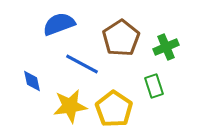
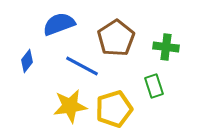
brown pentagon: moved 5 px left
green cross: rotated 30 degrees clockwise
blue line: moved 2 px down
blue diamond: moved 5 px left, 20 px up; rotated 50 degrees clockwise
yellow pentagon: rotated 21 degrees clockwise
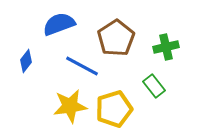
green cross: rotated 20 degrees counterclockwise
blue diamond: moved 1 px left
green rectangle: rotated 20 degrees counterclockwise
